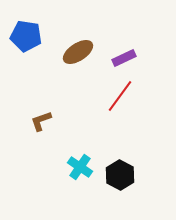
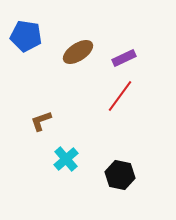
cyan cross: moved 14 px left, 8 px up; rotated 15 degrees clockwise
black hexagon: rotated 16 degrees counterclockwise
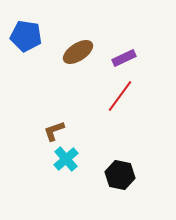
brown L-shape: moved 13 px right, 10 px down
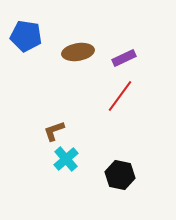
brown ellipse: rotated 24 degrees clockwise
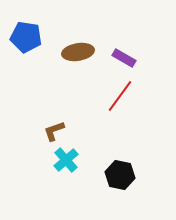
blue pentagon: moved 1 px down
purple rectangle: rotated 55 degrees clockwise
cyan cross: moved 1 px down
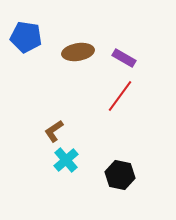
brown L-shape: rotated 15 degrees counterclockwise
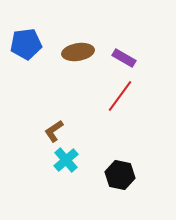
blue pentagon: moved 7 px down; rotated 16 degrees counterclockwise
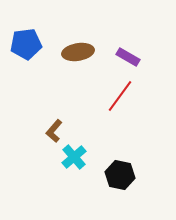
purple rectangle: moved 4 px right, 1 px up
brown L-shape: rotated 15 degrees counterclockwise
cyan cross: moved 8 px right, 3 px up
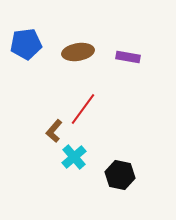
purple rectangle: rotated 20 degrees counterclockwise
red line: moved 37 px left, 13 px down
